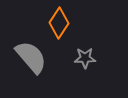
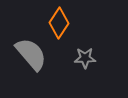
gray semicircle: moved 3 px up
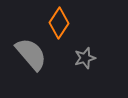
gray star: rotated 15 degrees counterclockwise
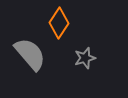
gray semicircle: moved 1 px left
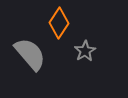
gray star: moved 7 px up; rotated 15 degrees counterclockwise
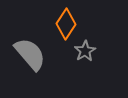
orange diamond: moved 7 px right, 1 px down
